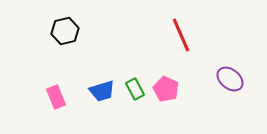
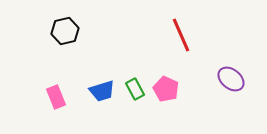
purple ellipse: moved 1 px right
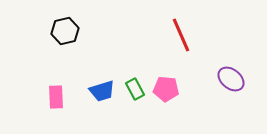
pink pentagon: rotated 20 degrees counterclockwise
pink rectangle: rotated 20 degrees clockwise
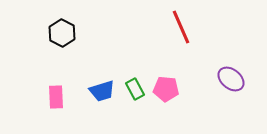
black hexagon: moved 3 px left, 2 px down; rotated 20 degrees counterclockwise
red line: moved 8 px up
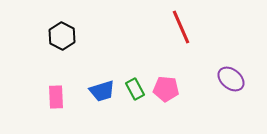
black hexagon: moved 3 px down
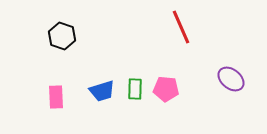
black hexagon: rotated 8 degrees counterclockwise
green rectangle: rotated 30 degrees clockwise
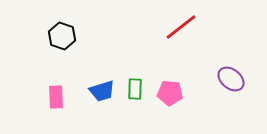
red line: rotated 76 degrees clockwise
pink pentagon: moved 4 px right, 4 px down
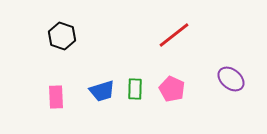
red line: moved 7 px left, 8 px down
pink pentagon: moved 2 px right, 4 px up; rotated 20 degrees clockwise
